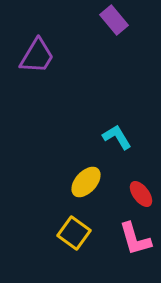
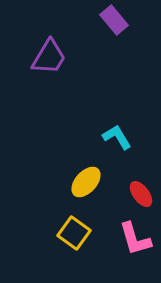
purple trapezoid: moved 12 px right, 1 px down
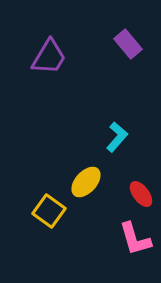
purple rectangle: moved 14 px right, 24 px down
cyan L-shape: rotated 72 degrees clockwise
yellow square: moved 25 px left, 22 px up
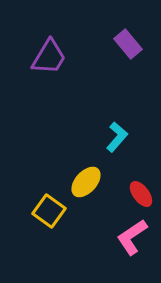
pink L-shape: moved 3 px left, 2 px up; rotated 72 degrees clockwise
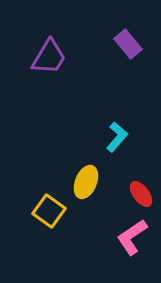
yellow ellipse: rotated 20 degrees counterclockwise
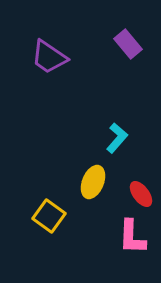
purple trapezoid: rotated 93 degrees clockwise
cyan L-shape: moved 1 px down
yellow ellipse: moved 7 px right
yellow square: moved 5 px down
pink L-shape: rotated 54 degrees counterclockwise
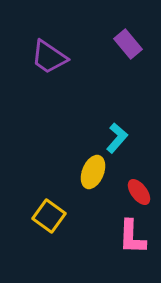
yellow ellipse: moved 10 px up
red ellipse: moved 2 px left, 2 px up
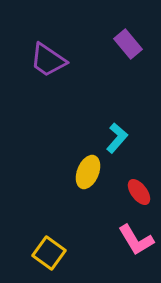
purple trapezoid: moved 1 px left, 3 px down
yellow ellipse: moved 5 px left
yellow square: moved 37 px down
pink L-shape: moved 4 px right, 3 px down; rotated 33 degrees counterclockwise
